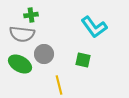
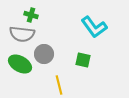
green cross: rotated 24 degrees clockwise
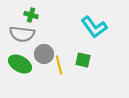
yellow line: moved 20 px up
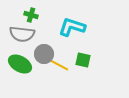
cyan L-shape: moved 22 px left; rotated 144 degrees clockwise
yellow line: rotated 48 degrees counterclockwise
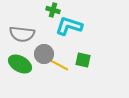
green cross: moved 22 px right, 5 px up
cyan L-shape: moved 3 px left, 1 px up
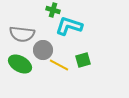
gray circle: moved 1 px left, 4 px up
green square: rotated 28 degrees counterclockwise
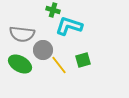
yellow line: rotated 24 degrees clockwise
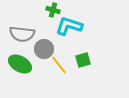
gray circle: moved 1 px right, 1 px up
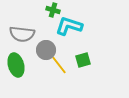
gray circle: moved 2 px right, 1 px down
green ellipse: moved 4 px left, 1 px down; rotated 45 degrees clockwise
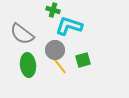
gray semicircle: rotated 30 degrees clockwise
gray circle: moved 9 px right
green ellipse: moved 12 px right; rotated 10 degrees clockwise
